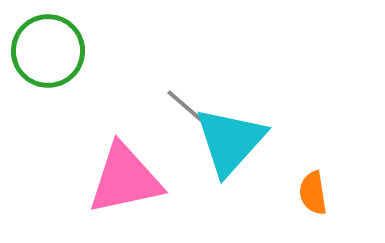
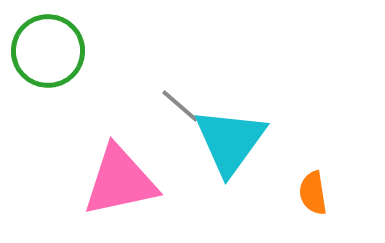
gray line: moved 5 px left
cyan triangle: rotated 6 degrees counterclockwise
pink triangle: moved 5 px left, 2 px down
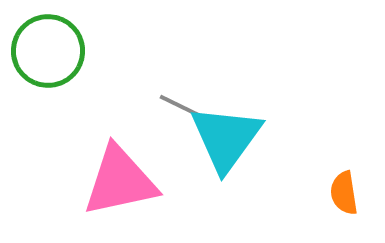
gray line: rotated 15 degrees counterclockwise
cyan triangle: moved 4 px left, 3 px up
orange semicircle: moved 31 px right
